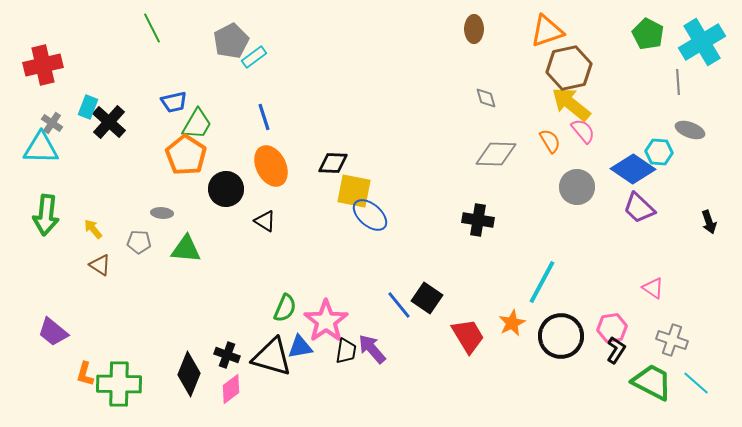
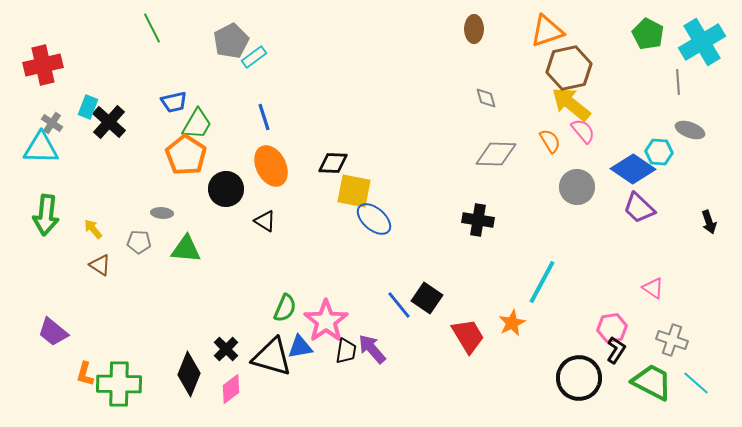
blue ellipse at (370, 215): moved 4 px right, 4 px down
black circle at (561, 336): moved 18 px right, 42 px down
black cross at (227, 355): moved 1 px left, 6 px up; rotated 25 degrees clockwise
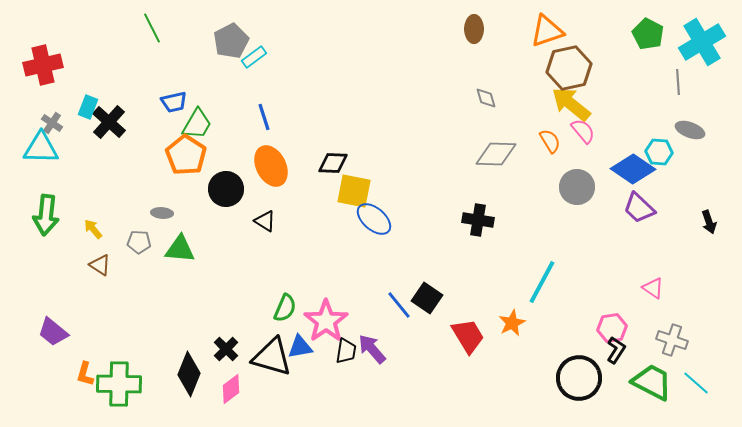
green triangle at (186, 249): moved 6 px left
